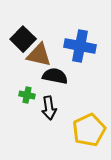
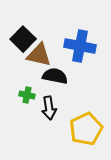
yellow pentagon: moved 3 px left, 1 px up
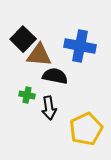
brown triangle: rotated 8 degrees counterclockwise
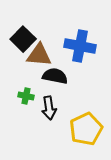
green cross: moved 1 px left, 1 px down
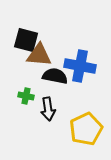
black square: moved 3 px right, 1 px down; rotated 30 degrees counterclockwise
blue cross: moved 20 px down
black arrow: moved 1 px left, 1 px down
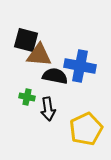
green cross: moved 1 px right, 1 px down
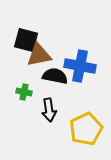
brown triangle: rotated 16 degrees counterclockwise
green cross: moved 3 px left, 5 px up
black arrow: moved 1 px right, 1 px down
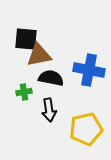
black square: moved 1 px up; rotated 10 degrees counterclockwise
blue cross: moved 9 px right, 4 px down
black semicircle: moved 4 px left, 2 px down
green cross: rotated 21 degrees counterclockwise
yellow pentagon: rotated 12 degrees clockwise
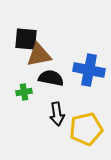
black arrow: moved 8 px right, 4 px down
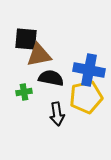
yellow pentagon: moved 32 px up
